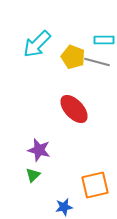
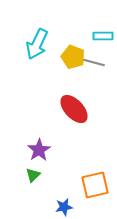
cyan rectangle: moved 1 px left, 4 px up
cyan arrow: rotated 20 degrees counterclockwise
gray line: moved 5 px left
purple star: rotated 25 degrees clockwise
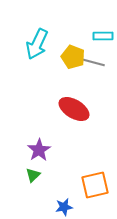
red ellipse: rotated 16 degrees counterclockwise
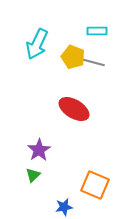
cyan rectangle: moved 6 px left, 5 px up
orange square: rotated 36 degrees clockwise
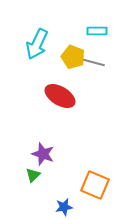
red ellipse: moved 14 px left, 13 px up
purple star: moved 4 px right, 4 px down; rotated 20 degrees counterclockwise
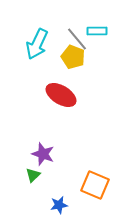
gray line: moved 15 px left, 23 px up; rotated 35 degrees clockwise
red ellipse: moved 1 px right, 1 px up
blue star: moved 5 px left, 2 px up
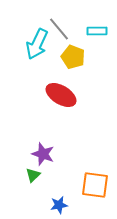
gray line: moved 18 px left, 10 px up
orange square: rotated 16 degrees counterclockwise
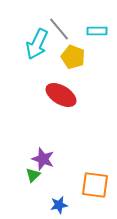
purple star: moved 5 px down
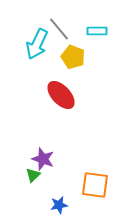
red ellipse: rotated 16 degrees clockwise
